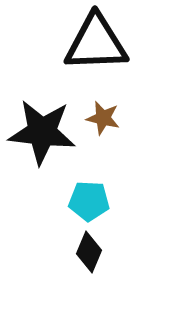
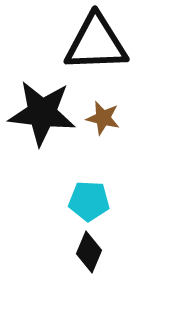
black star: moved 19 px up
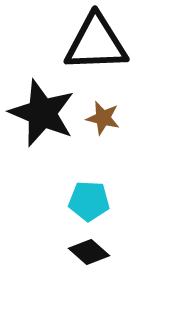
black star: rotated 16 degrees clockwise
black diamond: rotated 72 degrees counterclockwise
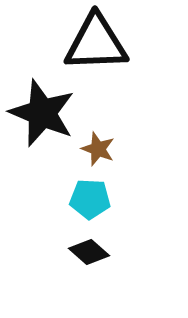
brown star: moved 5 px left, 31 px down; rotated 8 degrees clockwise
cyan pentagon: moved 1 px right, 2 px up
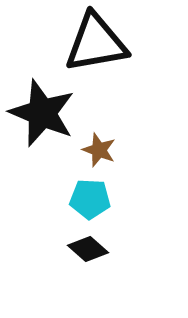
black triangle: rotated 8 degrees counterclockwise
brown star: moved 1 px right, 1 px down
black diamond: moved 1 px left, 3 px up
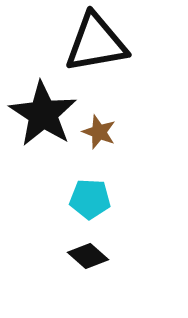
black star: moved 1 px right, 1 px down; rotated 10 degrees clockwise
brown star: moved 18 px up
black diamond: moved 7 px down
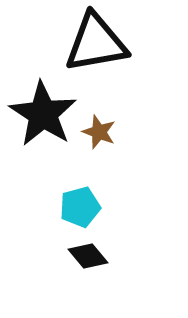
cyan pentagon: moved 10 px left, 8 px down; rotated 18 degrees counterclockwise
black diamond: rotated 9 degrees clockwise
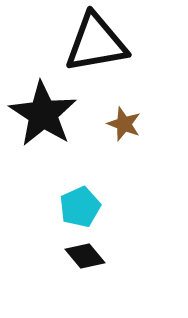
brown star: moved 25 px right, 8 px up
cyan pentagon: rotated 9 degrees counterclockwise
black diamond: moved 3 px left
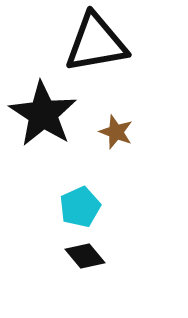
brown star: moved 8 px left, 8 px down
